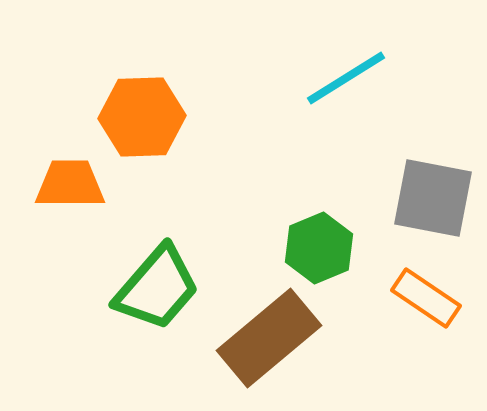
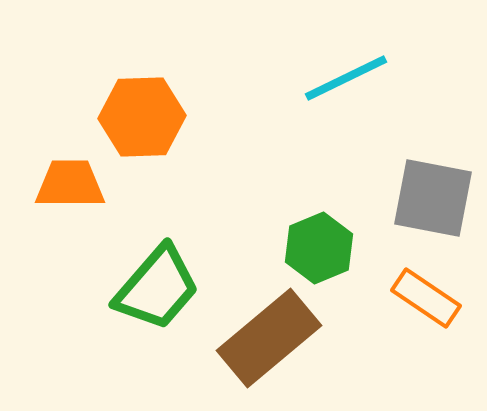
cyan line: rotated 6 degrees clockwise
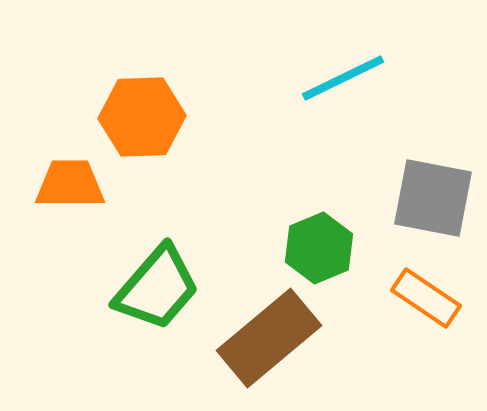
cyan line: moved 3 px left
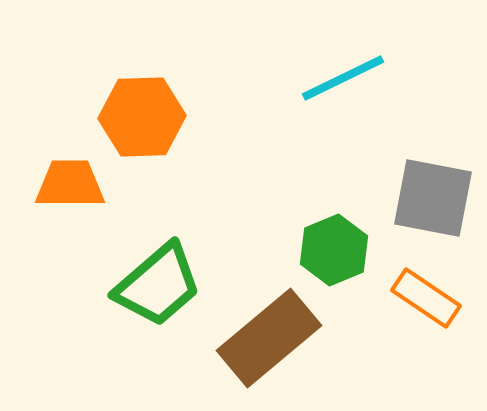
green hexagon: moved 15 px right, 2 px down
green trapezoid: moved 1 px right, 3 px up; rotated 8 degrees clockwise
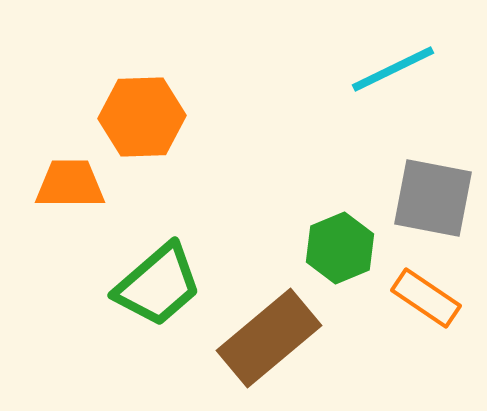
cyan line: moved 50 px right, 9 px up
green hexagon: moved 6 px right, 2 px up
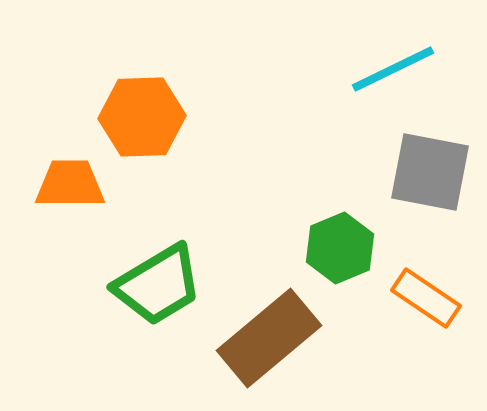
gray square: moved 3 px left, 26 px up
green trapezoid: rotated 10 degrees clockwise
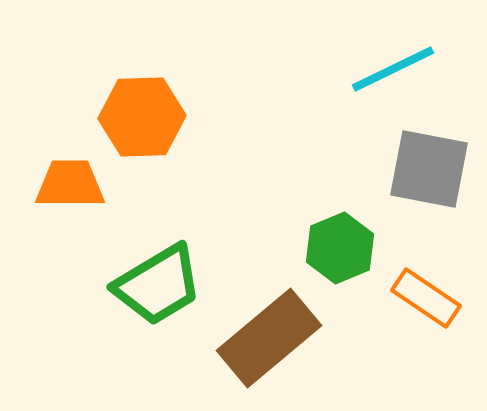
gray square: moved 1 px left, 3 px up
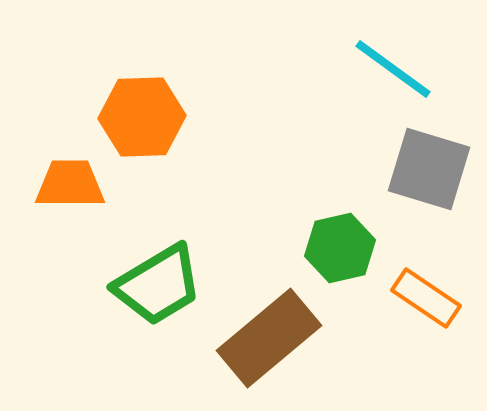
cyan line: rotated 62 degrees clockwise
gray square: rotated 6 degrees clockwise
green hexagon: rotated 10 degrees clockwise
